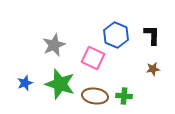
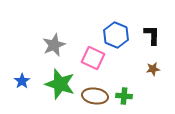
blue star: moved 3 px left, 2 px up; rotated 14 degrees counterclockwise
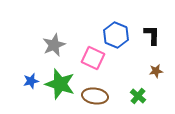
brown star: moved 3 px right, 2 px down
blue star: moved 9 px right; rotated 21 degrees clockwise
green cross: moved 14 px right; rotated 35 degrees clockwise
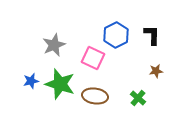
blue hexagon: rotated 10 degrees clockwise
green cross: moved 2 px down
